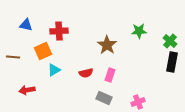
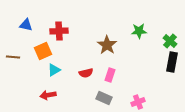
red arrow: moved 21 px right, 5 px down
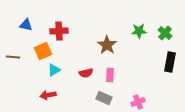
green cross: moved 5 px left, 8 px up
black rectangle: moved 2 px left
pink rectangle: rotated 16 degrees counterclockwise
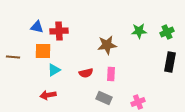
blue triangle: moved 11 px right, 2 px down
green cross: moved 2 px right, 1 px up; rotated 24 degrees clockwise
brown star: rotated 30 degrees clockwise
orange square: rotated 24 degrees clockwise
pink rectangle: moved 1 px right, 1 px up
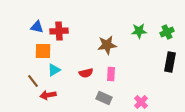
brown line: moved 20 px right, 24 px down; rotated 48 degrees clockwise
pink cross: moved 3 px right; rotated 24 degrees counterclockwise
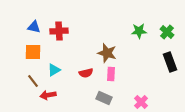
blue triangle: moved 3 px left
green cross: rotated 24 degrees counterclockwise
brown star: moved 8 px down; rotated 24 degrees clockwise
orange square: moved 10 px left, 1 px down
black rectangle: rotated 30 degrees counterclockwise
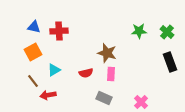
orange square: rotated 30 degrees counterclockwise
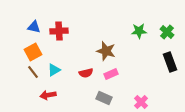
brown star: moved 1 px left, 2 px up
pink rectangle: rotated 64 degrees clockwise
brown line: moved 9 px up
